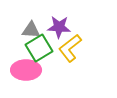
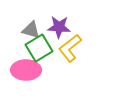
gray triangle: rotated 12 degrees clockwise
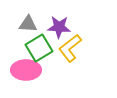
gray triangle: moved 3 px left, 6 px up; rotated 12 degrees counterclockwise
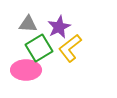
purple star: rotated 30 degrees counterclockwise
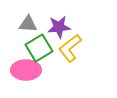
purple star: rotated 20 degrees clockwise
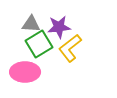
gray triangle: moved 3 px right
green square: moved 4 px up
pink ellipse: moved 1 px left, 2 px down
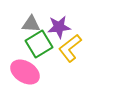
pink ellipse: rotated 32 degrees clockwise
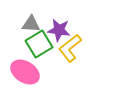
purple star: moved 3 px down; rotated 15 degrees clockwise
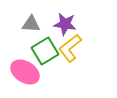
purple star: moved 6 px right, 6 px up
green square: moved 6 px right, 7 px down
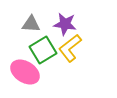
green square: moved 2 px left, 1 px up
